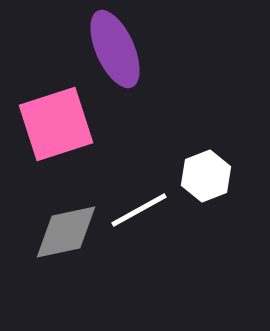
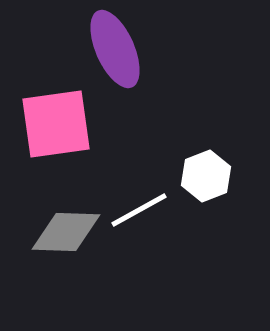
pink square: rotated 10 degrees clockwise
gray diamond: rotated 14 degrees clockwise
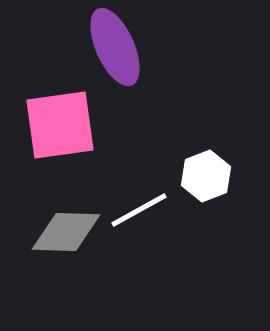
purple ellipse: moved 2 px up
pink square: moved 4 px right, 1 px down
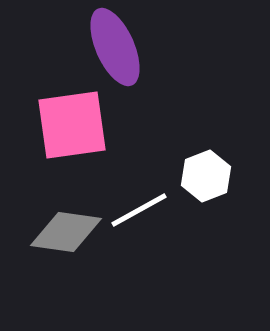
pink square: moved 12 px right
gray diamond: rotated 6 degrees clockwise
